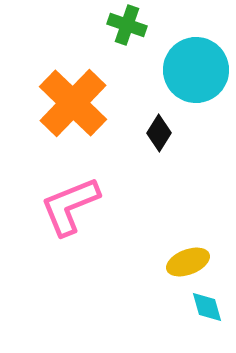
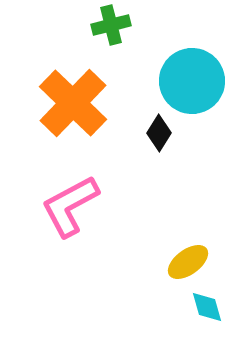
green cross: moved 16 px left; rotated 33 degrees counterclockwise
cyan circle: moved 4 px left, 11 px down
pink L-shape: rotated 6 degrees counterclockwise
yellow ellipse: rotated 15 degrees counterclockwise
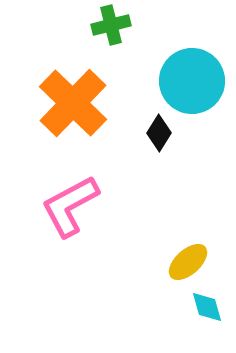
yellow ellipse: rotated 6 degrees counterclockwise
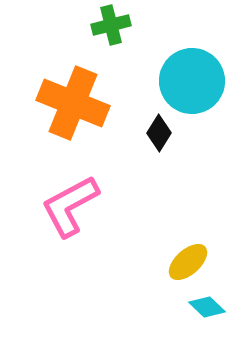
orange cross: rotated 22 degrees counterclockwise
cyan diamond: rotated 30 degrees counterclockwise
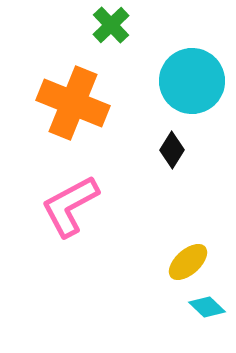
green cross: rotated 30 degrees counterclockwise
black diamond: moved 13 px right, 17 px down
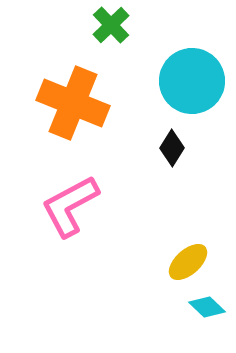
black diamond: moved 2 px up
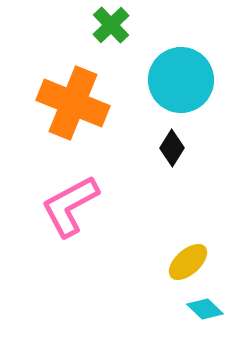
cyan circle: moved 11 px left, 1 px up
cyan diamond: moved 2 px left, 2 px down
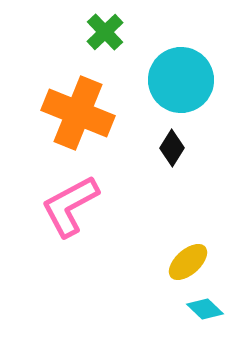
green cross: moved 6 px left, 7 px down
orange cross: moved 5 px right, 10 px down
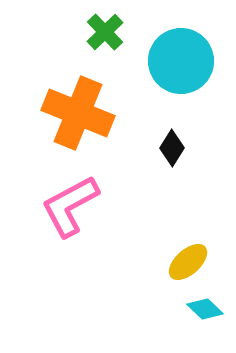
cyan circle: moved 19 px up
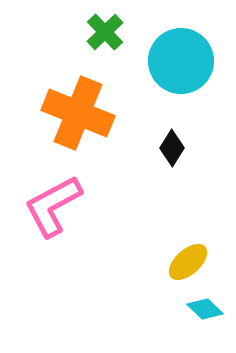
pink L-shape: moved 17 px left
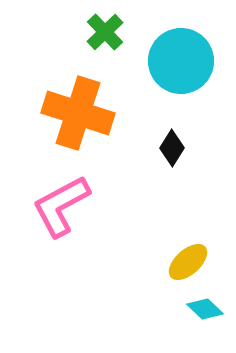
orange cross: rotated 4 degrees counterclockwise
pink L-shape: moved 8 px right
